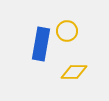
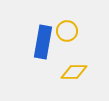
blue rectangle: moved 2 px right, 2 px up
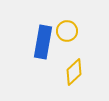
yellow diamond: rotated 44 degrees counterclockwise
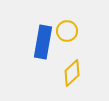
yellow diamond: moved 2 px left, 1 px down
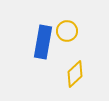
yellow diamond: moved 3 px right, 1 px down
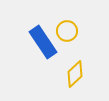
blue rectangle: rotated 44 degrees counterclockwise
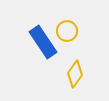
yellow diamond: rotated 12 degrees counterclockwise
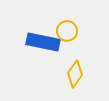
blue rectangle: rotated 44 degrees counterclockwise
